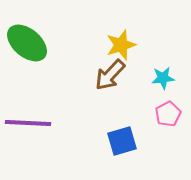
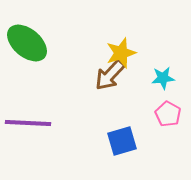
yellow star: moved 8 px down
pink pentagon: rotated 15 degrees counterclockwise
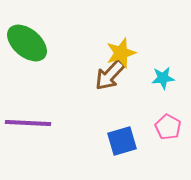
pink pentagon: moved 13 px down
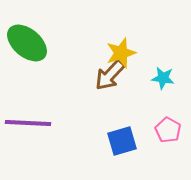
cyan star: rotated 15 degrees clockwise
pink pentagon: moved 3 px down
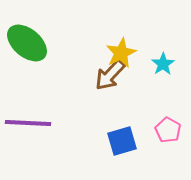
yellow star: rotated 8 degrees counterclockwise
cyan star: moved 14 px up; rotated 30 degrees clockwise
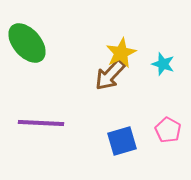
green ellipse: rotated 9 degrees clockwise
cyan star: rotated 20 degrees counterclockwise
purple line: moved 13 px right
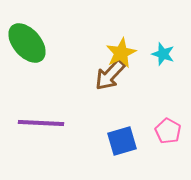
cyan star: moved 10 px up
pink pentagon: moved 1 px down
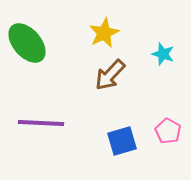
yellow star: moved 17 px left, 20 px up
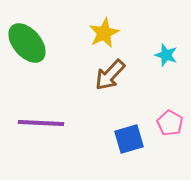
cyan star: moved 3 px right, 1 px down
pink pentagon: moved 2 px right, 8 px up
blue square: moved 7 px right, 2 px up
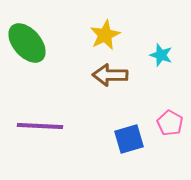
yellow star: moved 1 px right, 2 px down
cyan star: moved 5 px left
brown arrow: rotated 48 degrees clockwise
purple line: moved 1 px left, 3 px down
